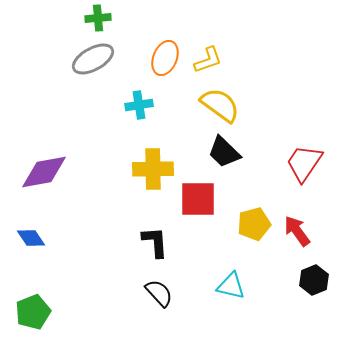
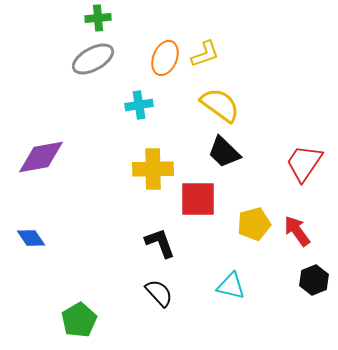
yellow L-shape: moved 3 px left, 6 px up
purple diamond: moved 3 px left, 15 px up
black L-shape: moved 5 px right, 1 px down; rotated 16 degrees counterclockwise
green pentagon: moved 46 px right, 8 px down; rotated 8 degrees counterclockwise
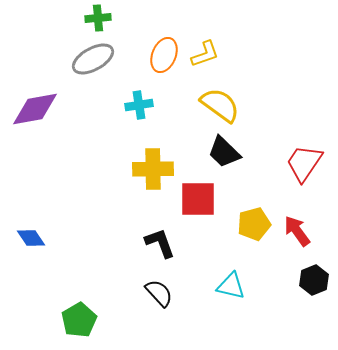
orange ellipse: moved 1 px left, 3 px up
purple diamond: moved 6 px left, 48 px up
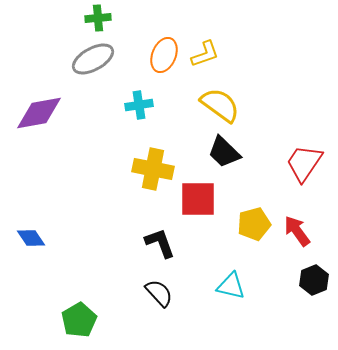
purple diamond: moved 4 px right, 4 px down
yellow cross: rotated 12 degrees clockwise
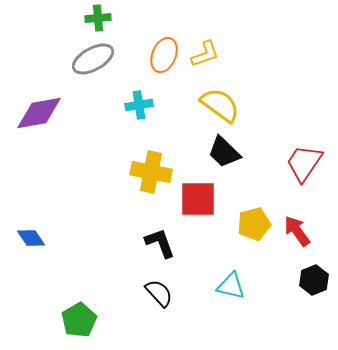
yellow cross: moved 2 px left, 3 px down
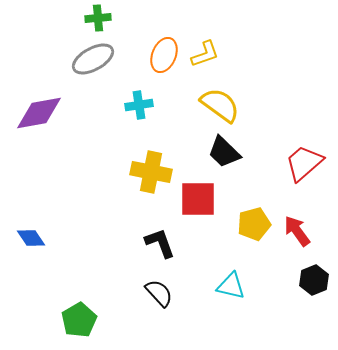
red trapezoid: rotated 15 degrees clockwise
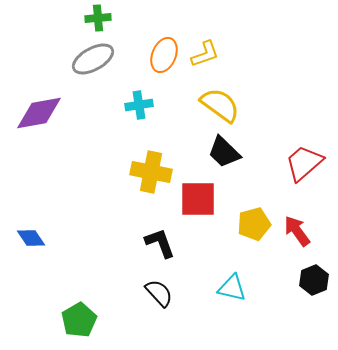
cyan triangle: moved 1 px right, 2 px down
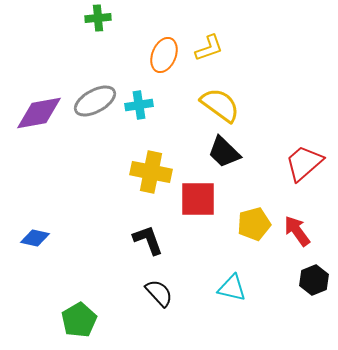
yellow L-shape: moved 4 px right, 6 px up
gray ellipse: moved 2 px right, 42 px down
blue diamond: moved 4 px right; rotated 44 degrees counterclockwise
black L-shape: moved 12 px left, 3 px up
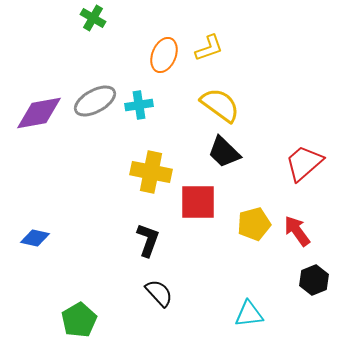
green cross: moved 5 px left; rotated 35 degrees clockwise
red square: moved 3 px down
black L-shape: rotated 40 degrees clockwise
cyan triangle: moved 17 px right, 26 px down; rotated 20 degrees counterclockwise
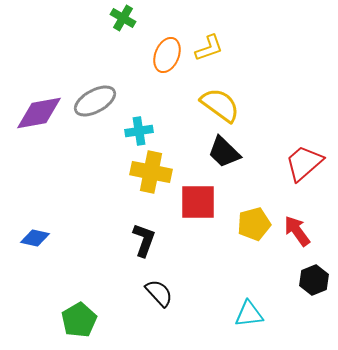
green cross: moved 30 px right
orange ellipse: moved 3 px right
cyan cross: moved 26 px down
black L-shape: moved 4 px left
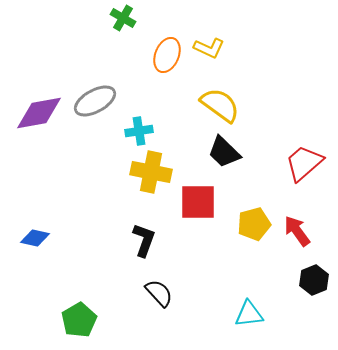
yellow L-shape: rotated 44 degrees clockwise
